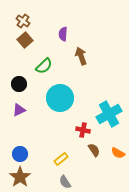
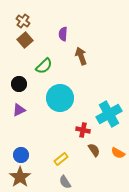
blue circle: moved 1 px right, 1 px down
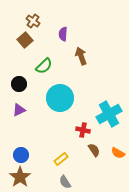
brown cross: moved 10 px right
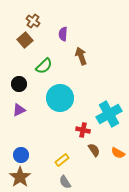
yellow rectangle: moved 1 px right, 1 px down
